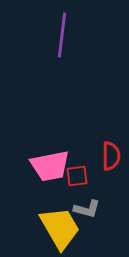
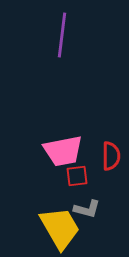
pink trapezoid: moved 13 px right, 15 px up
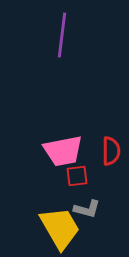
red semicircle: moved 5 px up
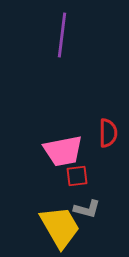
red semicircle: moved 3 px left, 18 px up
yellow trapezoid: moved 1 px up
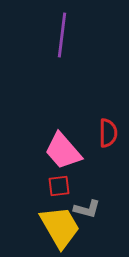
pink trapezoid: rotated 60 degrees clockwise
red square: moved 18 px left, 10 px down
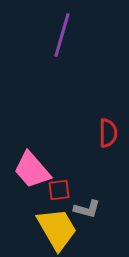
purple line: rotated 9 degrees clockwise
pink trapezoid: moved 31 px left, 19 px down
red square: moved 4 px down
yellow trapezoid: moved 3 px left, 2 px down
